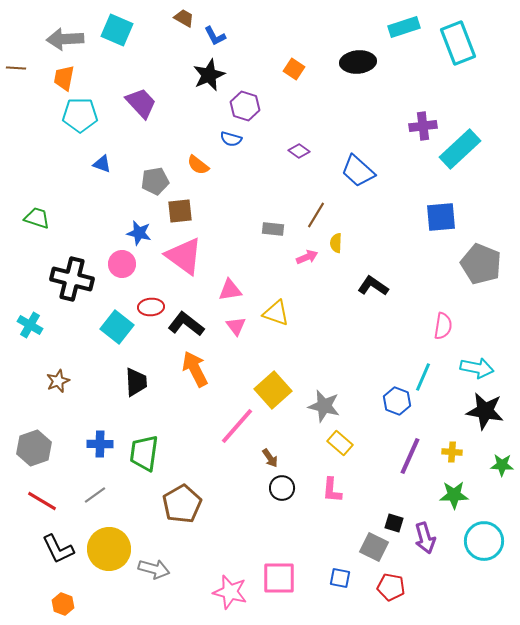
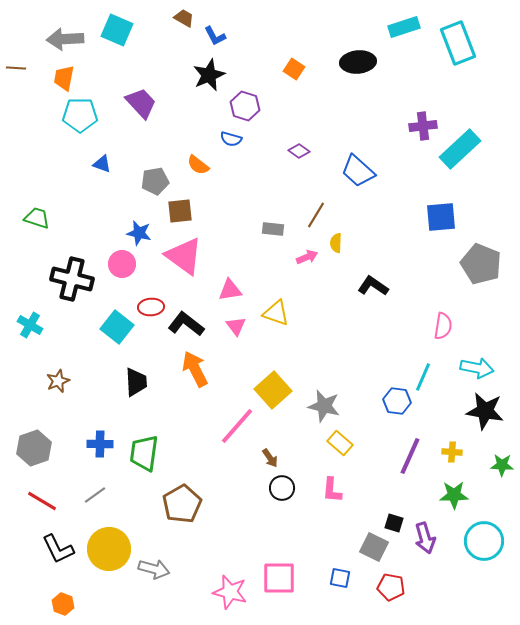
blue hexagon at (397, 401): rotated 12 degrees counterclockwise
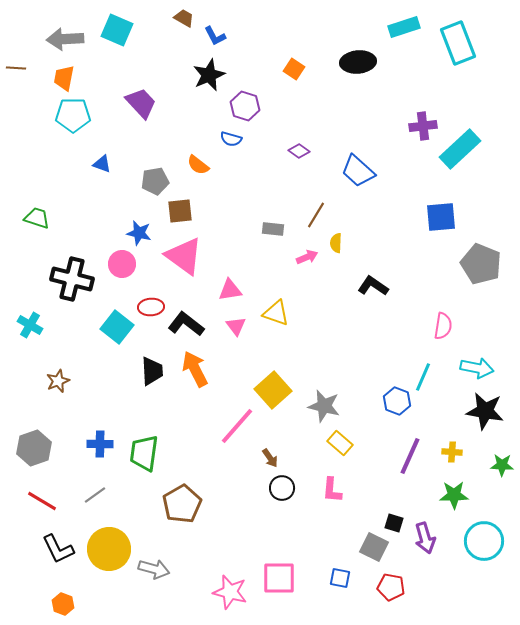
cyan pentagon at (80, 115): moved 7 px left
black trapezoid at (136, 382): moved 16 px right, 11 px up
blue hexagon at (397, 401): rotated 12 degrees clockwise
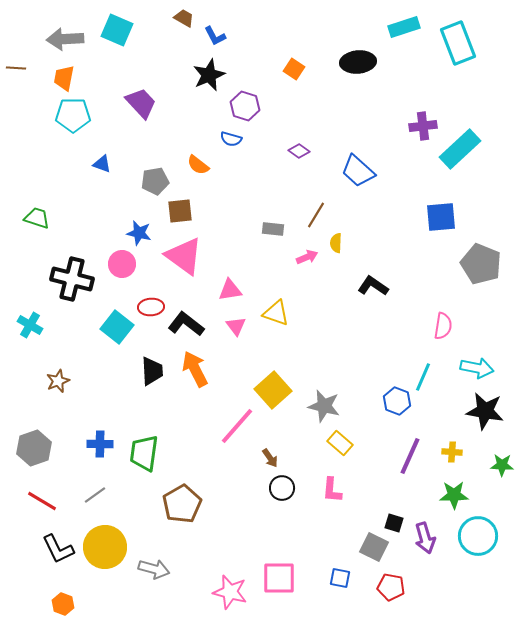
cyan circle at (484, 541): moved 6 px left, 5 px up
yellow circle at (109, 549): moved 4 px left, 2 px up
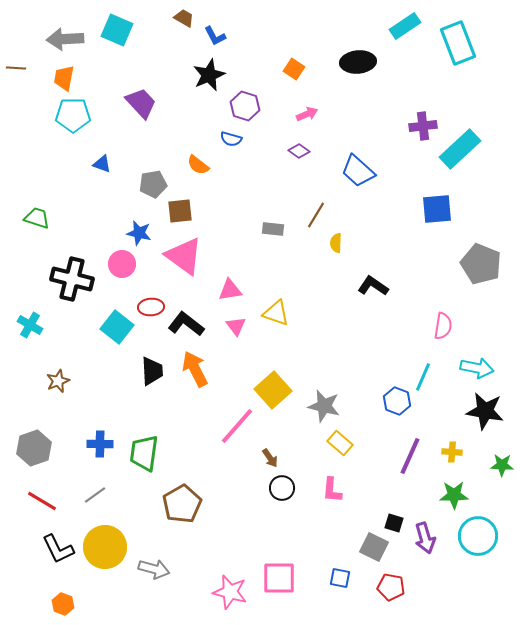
cyan rectangle at (404, 27): moved 1 px right, 1 px up; rotated 16 degrees counterclockwise
gray pentagon at (155, 181): moved 2 px left, 3 px down
blue square at (441, 217): moved 4 px left, 8 px up
pink arrow at (307, 257): moved 143 px up
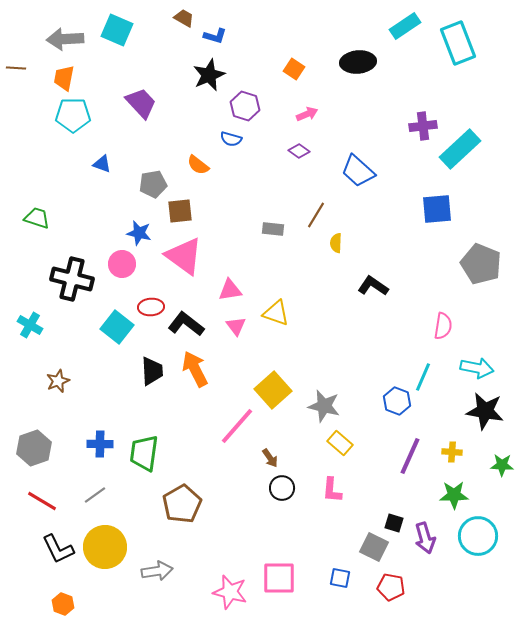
blue L-shape at (215, 36): rotated 45 degrees counterclockwise
gray arrow at (154, 569): moved 3 px right, 2 px down; rotated 24 degrees counterclockwise
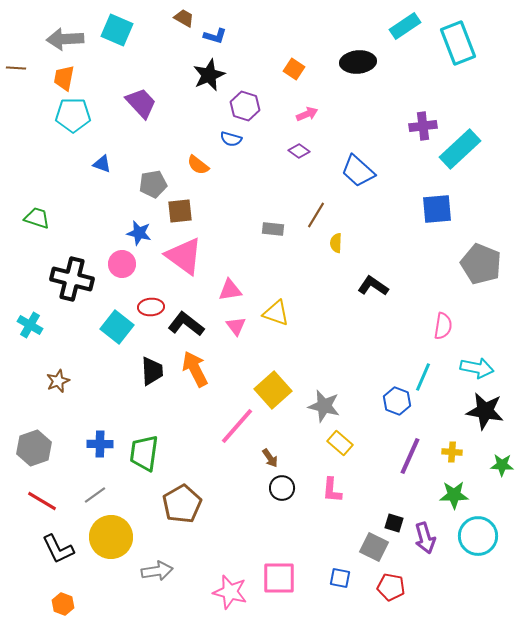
yellow circle at (105, 547): moved 6 px right, 10 px up
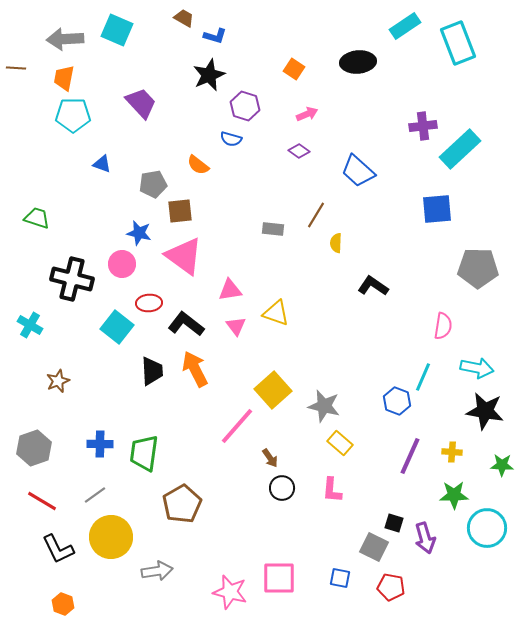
gray pentagon at (481, 264): moved 3 px left, 4 px down; rotated 21 degrees counterclockwise
red ellipse at (151, 307): moved 2 px left, 4 px up
cyan circle at (478, 536): moved 9 px right, 8 px up
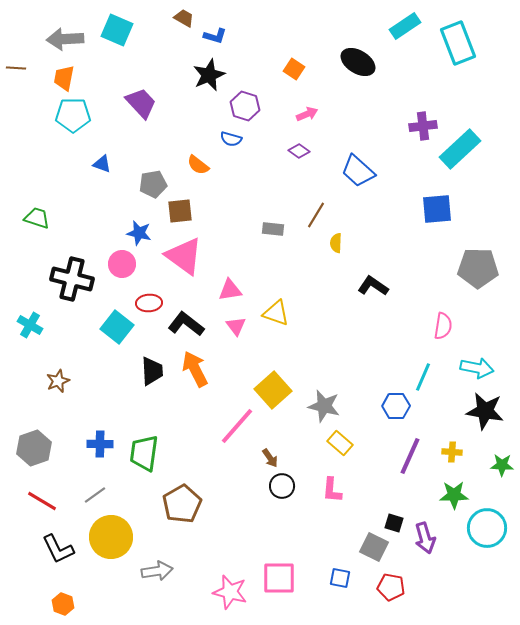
black ellipse at (358, 62): rotated 36 degrees clockwise
blue hexagon at (397, 401): moved 1 px left, 5 px down; rotated 20 degrees counterclockwise
black circle at (282, 488): moved 2 px up
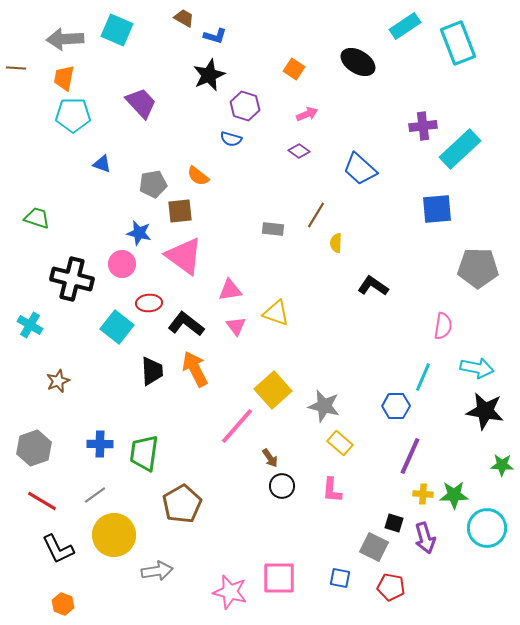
orange semicircle at (198, 165): moved 11 px down
blue trapezoid at (358, 171): moved 2 px right, 2 px up
yellow cross at (452, 452): moved 29 px left, 42 px down
yellow circle at (111, 537): moved 3 px right, 2 px up
